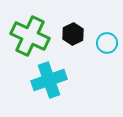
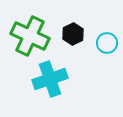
cyan cross: moved 1 px right, 1 px up
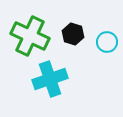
black hexagon: rotated 15 degrees counterclockwise
cyan circle: moved 1 px up
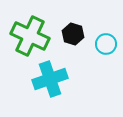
cyan circle: moved 1 px left, 2 px down
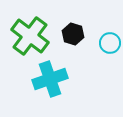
green cross: rotated 12 degrees clockwise
cyan circle: moved 4 px right, 1 px up
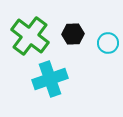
black hexagon: rotated 20 degrees counterclockwise
cyan circle: moved 2 px left
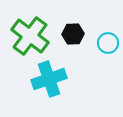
cyan cross: moved 1 px left
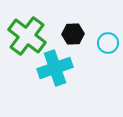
green cross: moved 3 px left
cyan cross: moved 6 px right, 11 px up
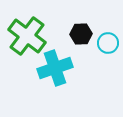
black hexagon: moved 8 px right
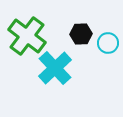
cyan cross: rotated 24 degrees counterclockwise
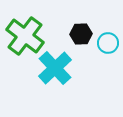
green cross: moved 2 px left
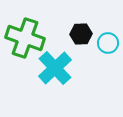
green cross: moved 2 px down; rotated 18 degrees counterclockwise
